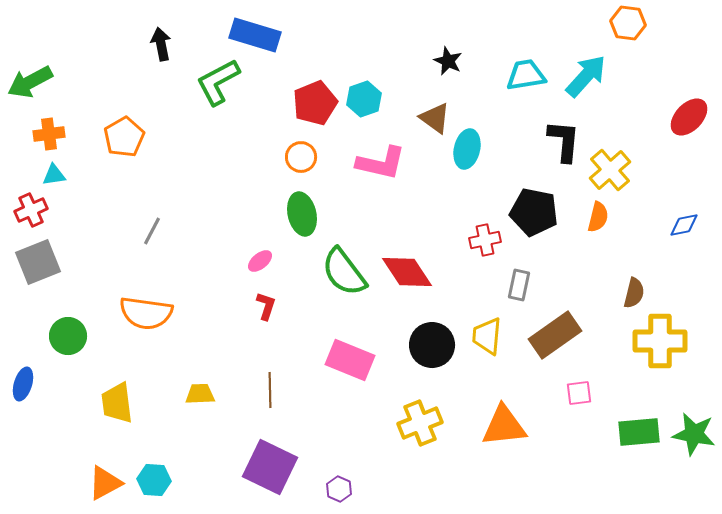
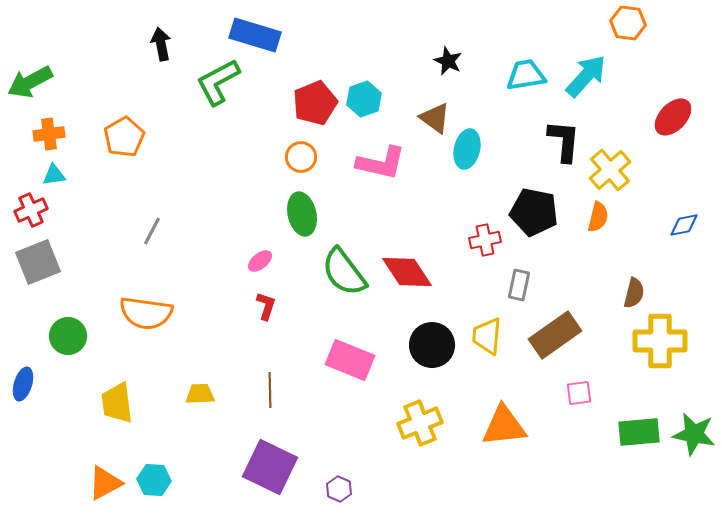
red ellipse at (689, 117): moved 16 px left
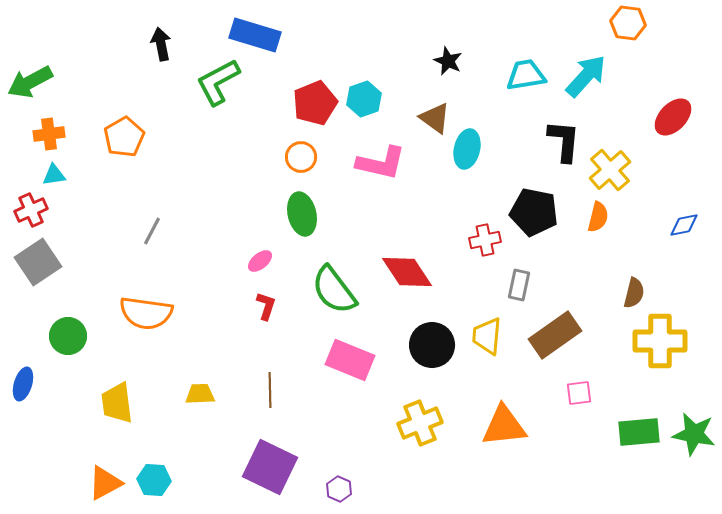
gray square at (38, 262): rotated 12 degrees counterclockwise
green semicircle at (344, 272): moved 10 px left, 18 px down
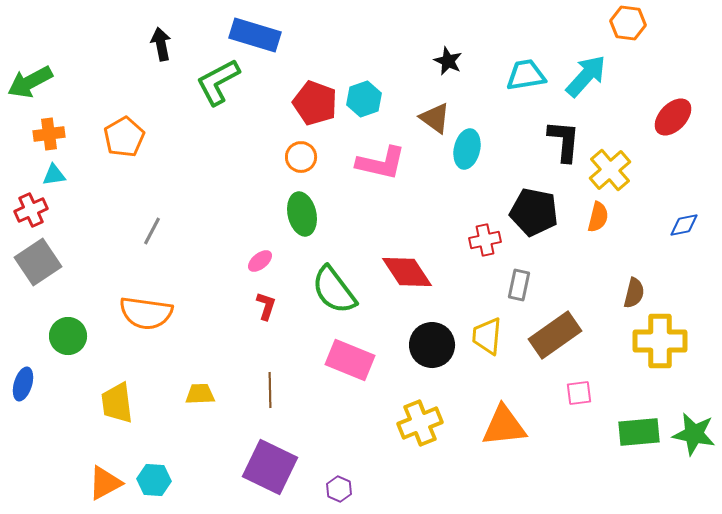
red pentagon at (315, 103): rotated 30 degrees counterclockwise
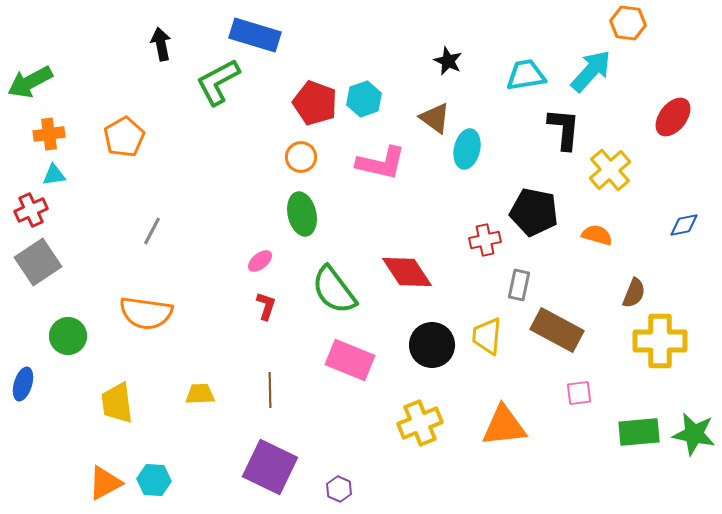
cyan arrow at (586, 76): moved 5 px right, 5 px up
red ellipse at (673, 117): rotated 6 degrees counterclockwise
black L-shape at (564, 141): moved 12 px up
orange semicircle at (598, 217): moved 1 px left, 18 px down; rotated 88 degrees counterclockwise
brown semicircle at (634, 293): rotated 8 degrees clockwise
brown rectangle at (555, 335): moved 2 px right, 5 px up; rotated 63 degrees clockwise
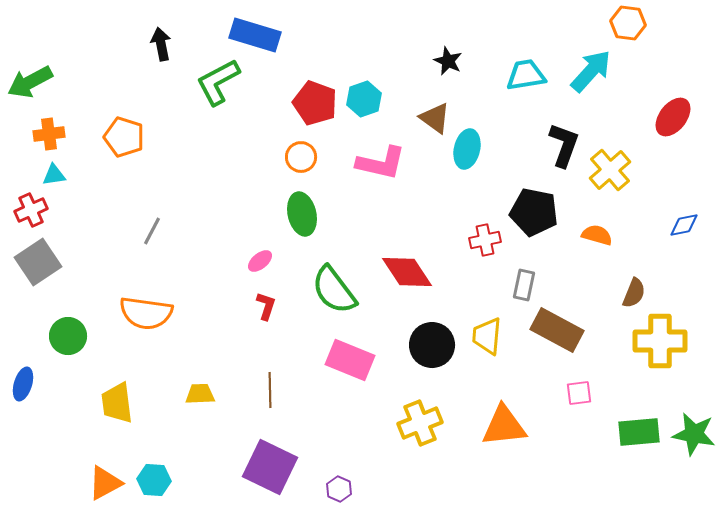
black L-shape at (564, 129): moved 16 px down; rotated 15 degrees clockwise
orange pentagon at (124, 137): rotated 24 degrees counterclockwise
gray rectangle at (519, 285): moved 5 px right
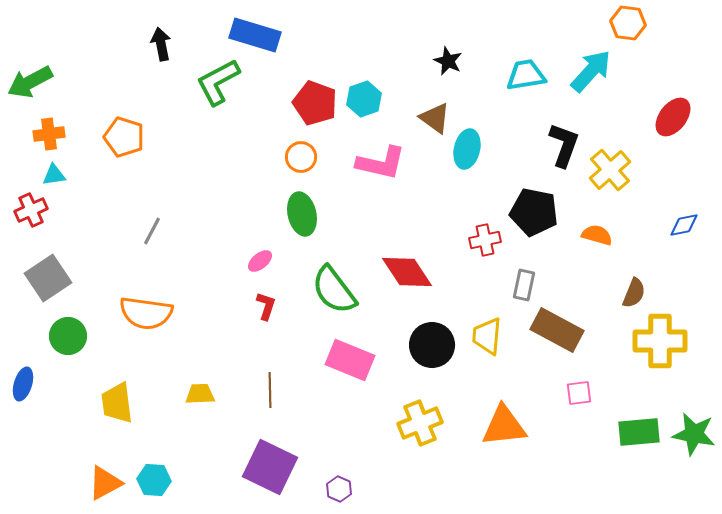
gray square at (38, 262): moved 10 px right, 16 px down
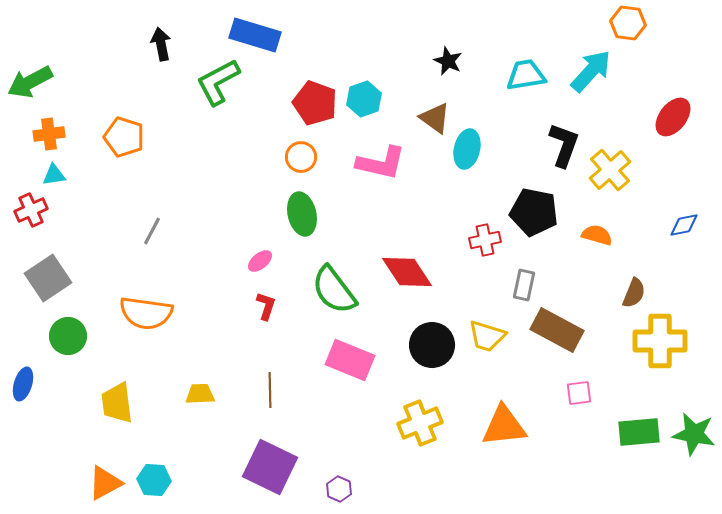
yellow trapezoid at (487, 336): rotated 78 degrees counterclockwise
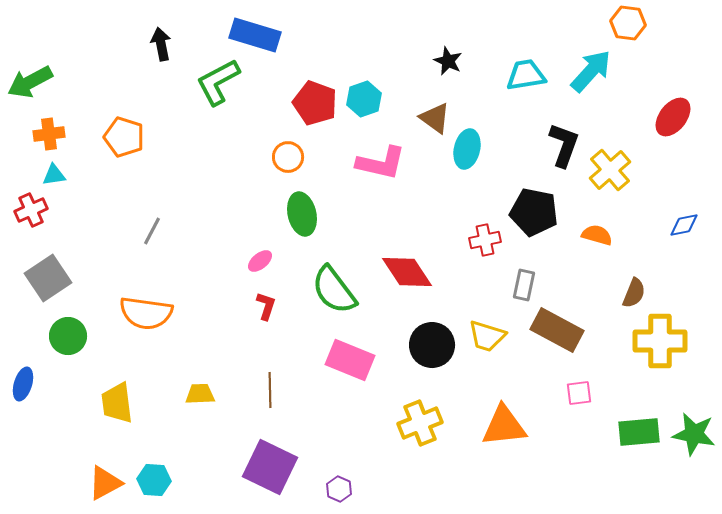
orange circle at (301, 157): moved 13 px left
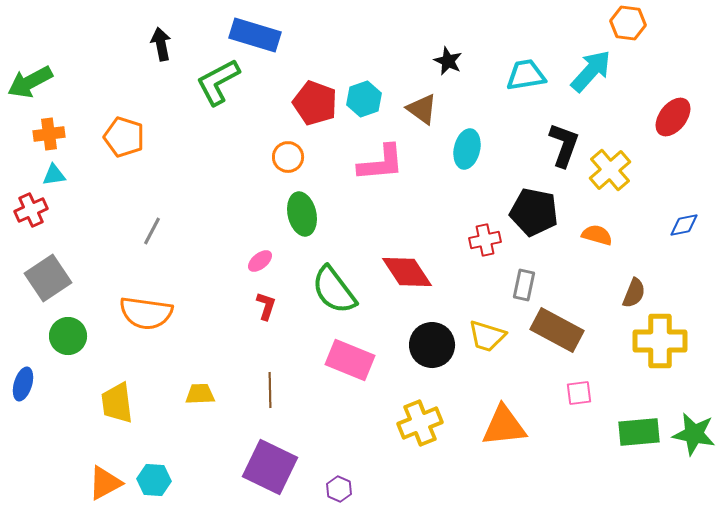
brown triangle at (435, 118): moved 13 px left, 9 px up
pink L-shape at (381, 163): rotated 18 degrees counterclockwise
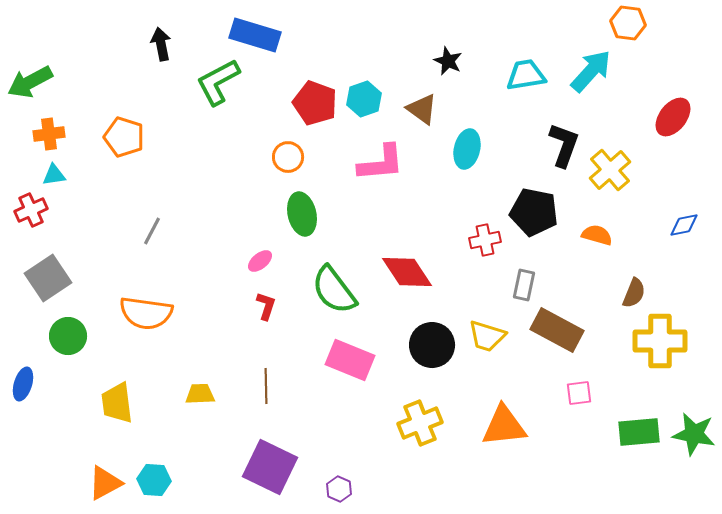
brown line at (270, 390): moved 4 px left, 4 px up
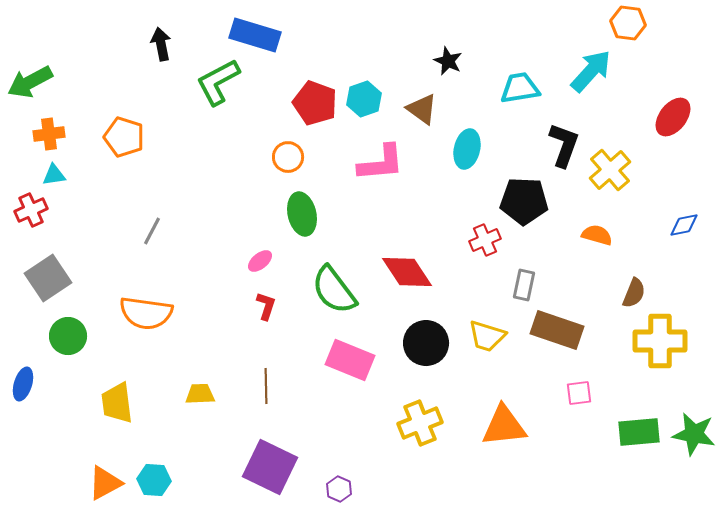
cyan trapezoid at (526, 75): moved 6 px left, 13 px down
black pentagon at (534, 212): moved 10 px left, 11 px up; rotated 9 degrees counterclockwise
red cross at (485, 240): rotated 12 degrees counterclockwise
brown rectangle at (557, 330): rotated 9 degrees counterclockwise
black circle at (432, 345): moved 6 px left, 2 px up
